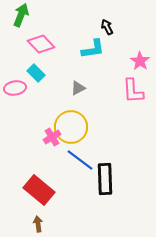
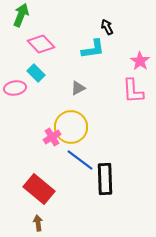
red rectangle: moved 1 px up
brown arrow: moved 1 px up
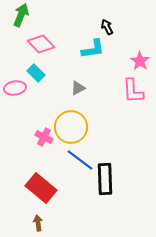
pink cross: moved 8 px left; rotated 30 degrees counterclockwise
red rectangle: moved 2 px right, 1 px up
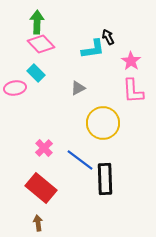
green arrow: moved 16 px right, 7 px down; rotated 20 degrees counterclockwise
black arrow: moved 1 px right, 10 px down
pink star: moved 9 px left
yellow circle: moved 32 px right, 4 px up
pink cross: moved 11 px down; rotated 18 degrees clockwise
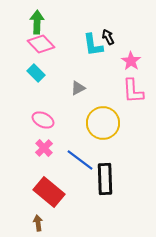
cyan L-shape: moved 4 px up; rotated 90 degrees clockwise
pink ellipse: moved 28 px right, 32 px down; rotated 35 degrees clockwise
red rectangle: moved 8 px right, 4 px down
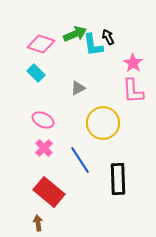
green arrow: moved 38 px right, 12 px down; rotated 65 degrees clockwise
pink diamond: rotated 28 degrees counterclockwise
pink star: moved 2 px right, 2 px down
blue line: rotated 20 degrees clockwise
black rectangle: moved 13 px right
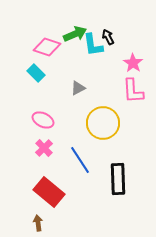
pink diamond: moved 6 px right, 3 px down
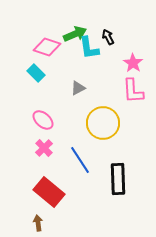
cyan L-shape: moved 4 px left, 3 px down
pink ellipse: rotated 15 degrees clockwise
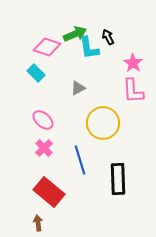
blue line: rotated 16 degrees clockwise
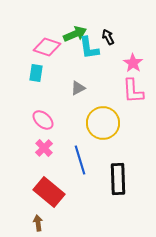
cyan rectangle: rotated 54 degrees clockwise
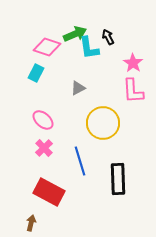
cyan rectangle: rotated 18 degrees clockwise
blue line: moved 1 px down
red rectangle: rotated 12 degrees counterclockwise
brown arrow: moved 7 px left; rotated 21 degrees clockwise
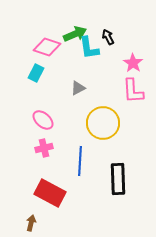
pink cross: rotated 30 degrees clockwise
blue line: rotated 20 degrees clockwise
red rectangle: moved 1 px right, 1 px down
